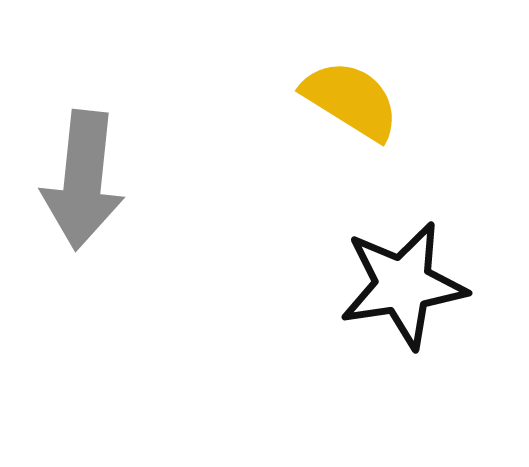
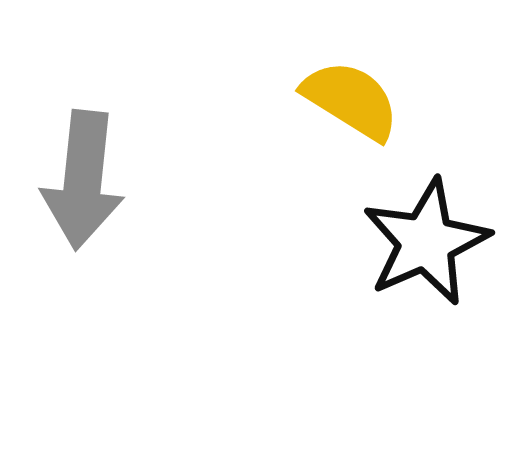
black star: moved 23 px right, 43 px up; rotated 15 degrees counterclockwise
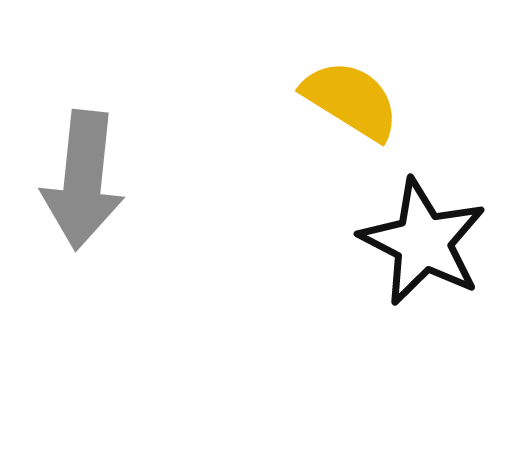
black star: moved 3 px left; rotated 21 degrees counterclockwise
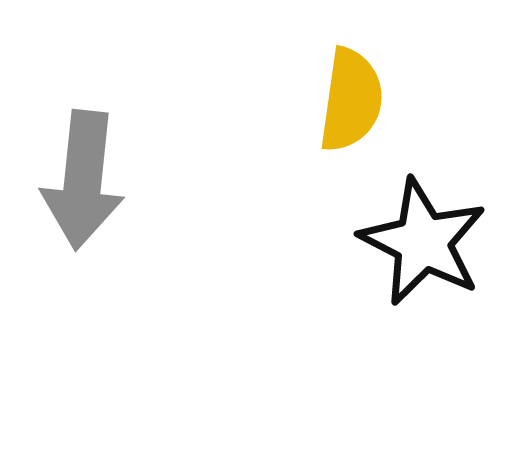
yellow semicircle: rotated 66 degrees clockwise
